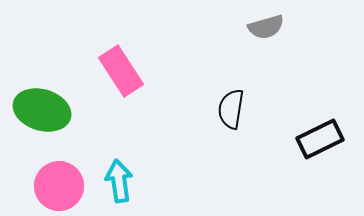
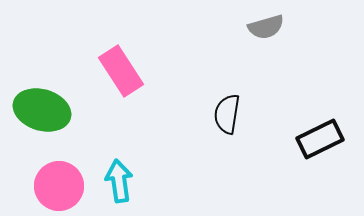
black semicircle: moved 4 px left, 5 px down
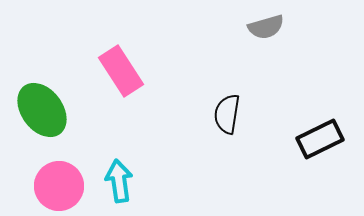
green ellipse: rotated 36 degrees clockwise
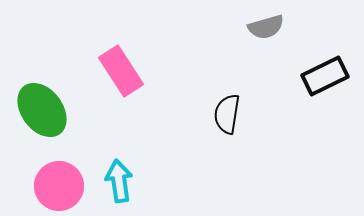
black rectangle: moved 5 px right, 63 px up
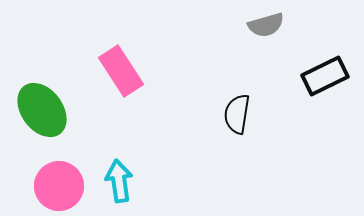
gray semicircle: moved 2 px up
black semicircle: moved 10 px right
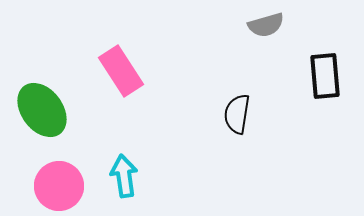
black rectangle: rotated 69 degrees counterclockwise
cyan arrow: moved 5 px right, 5 px up
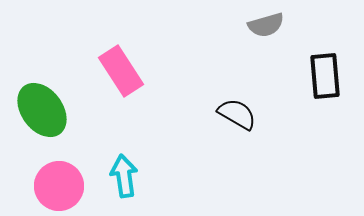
black semicircle: rotated 111 degrees clockwise
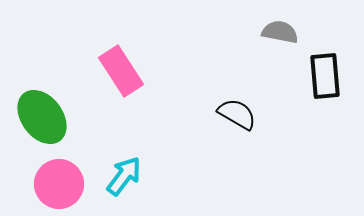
gray semicircle: moved 14 px right, 7 px down; rotated 153 degrees counterclockwise
green ellipse: moved 7 px down
cyan arrow: rotated 45 degrees clockwise
pink circle: moved 2 px up
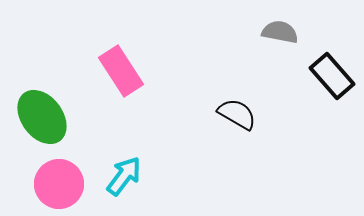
black rectangle: moved 7 px right; rotated 36 degrees counterclockwise
